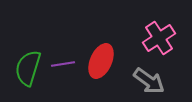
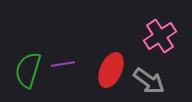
pink cross: moved 1 px right, 2 px up
red ellipse: moved 10 px right, 9 px down
green semicircle: moved 2 px down
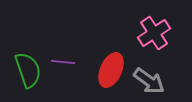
pink cross: moved 6 px left, 3 px up
purple line: moved 2 px up; rotated 15 degrees clockwise
green semicircle: rotated 144 degrees clockwise
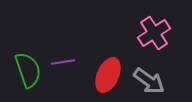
purple line: rotated 15 degrees counterclockwise
red ellipse: moved 3 px left, 5 px down
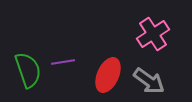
pink cross: moved 1 px left, 1 px down
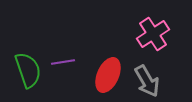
gray arrow: moved 2 px left; rotated 24 degrees clockwise
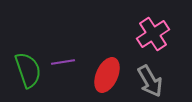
red ellipse: moved 1 px left
gray arrow: moved 3 px right
